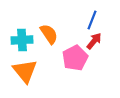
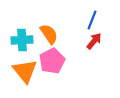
pink pentagon: moved 23 px left, 3 px down
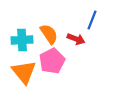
red arrow: moved 18 px left, 2 px up; rotated 72 degrees clockwise
orange triangle: moved 1 px left, 1 px down
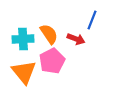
cyan cross: moved 1 px right, 1 px up
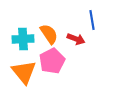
blue line: rotated 30 degrees counterclockwise
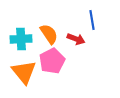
cyan cross: moved 2 px left
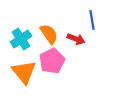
cyan cross: rotated 30 degrees counterclockwise
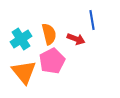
orange semicircle: rotated 20 degrees clockwise
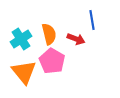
pink pentagon: rotated 15 degrees counterclockwise
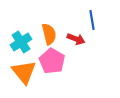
cyan cross: moved 3 px down
